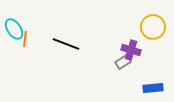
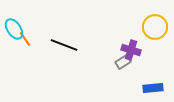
yellow circle: moved 2 px right
orange line: rotated 42 degrees counterclockwise
black line: moved 2 px left, 1 px down
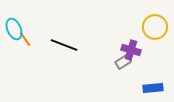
cyan ellipse: rotated 10 degrees clockwise
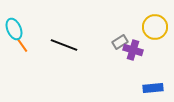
orange line: moved 3 px left, 6 px down
purple cross: moved 2 px right
gray rectangle: moved 3 px left, 20 px up
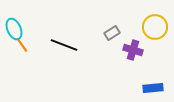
gray rectangle: moved 8 px left, 9 px up
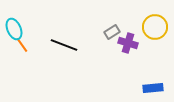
gray rectangle: moved 1 px up
purple cross: moved 5 px left, 7 px up
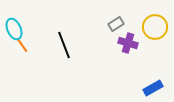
gray rectangle: moved 4 px right, 8 px up
black line: rotated 48 degrees clockwise
blue rectangle: rotated 24 degrees counterclockwise
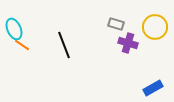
gray rectangle: rotated 49 degrees clockwise
orange line: rotated 21 degrees counterclockwise
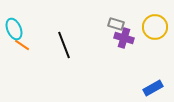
purple cross: moved 4 px left, 5 px up
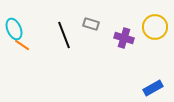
gray rectangle: moved 25 px left
black line: moved 10 px up
